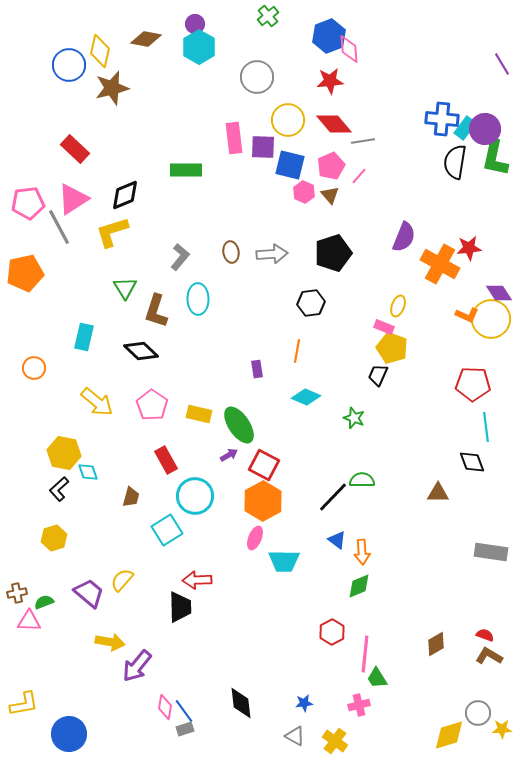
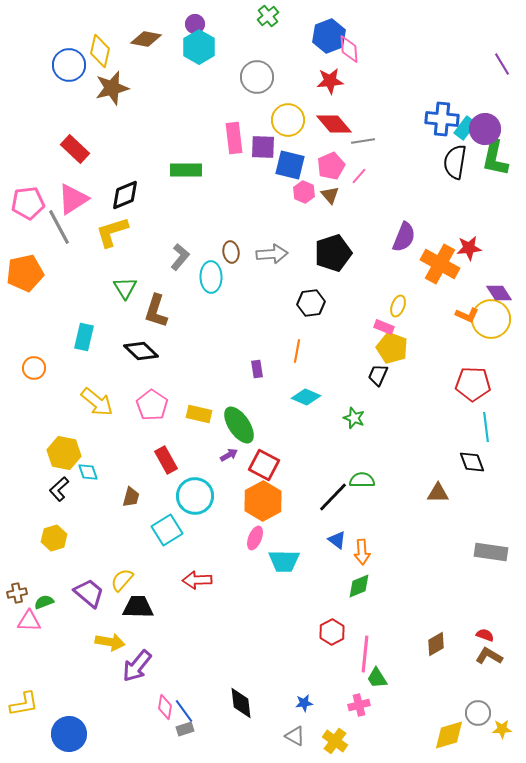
cyan ellipse at (198, 299): moved 13 px right, 22 px up
black trapezoid at (180, 607): moved 42 px left; rotated 88 degrees counterclockwise
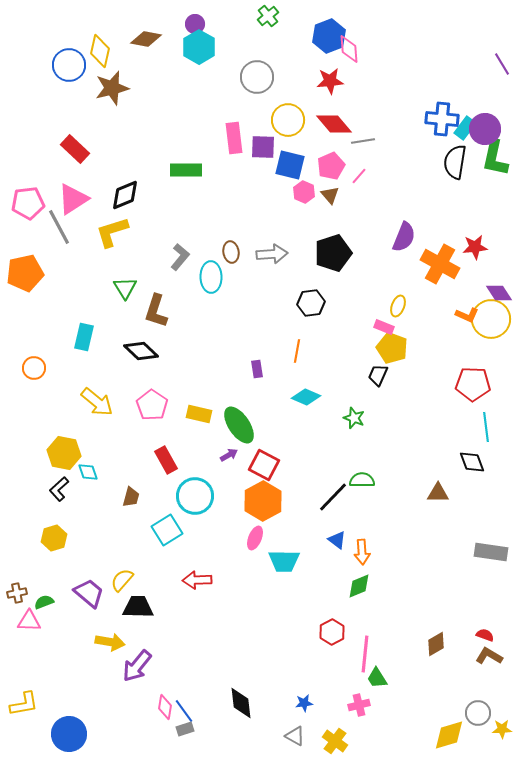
red star at (469, 248): moved 6 px right, 1 px up
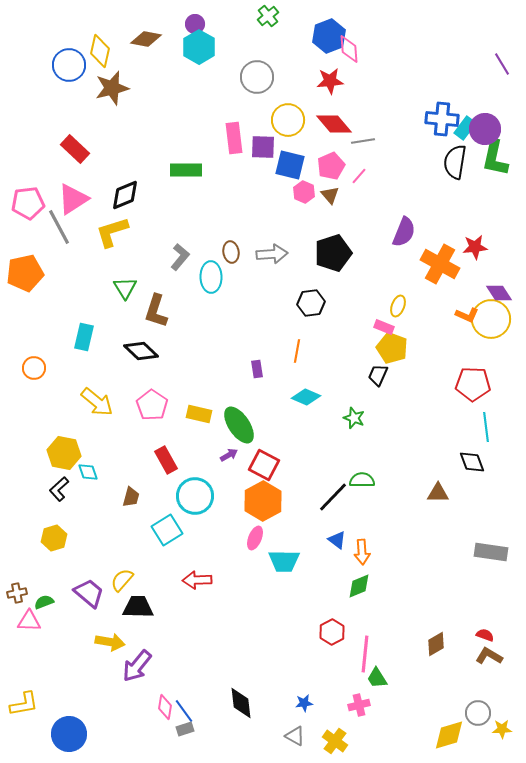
purple semicircle at (404, 237): moved 5 px up
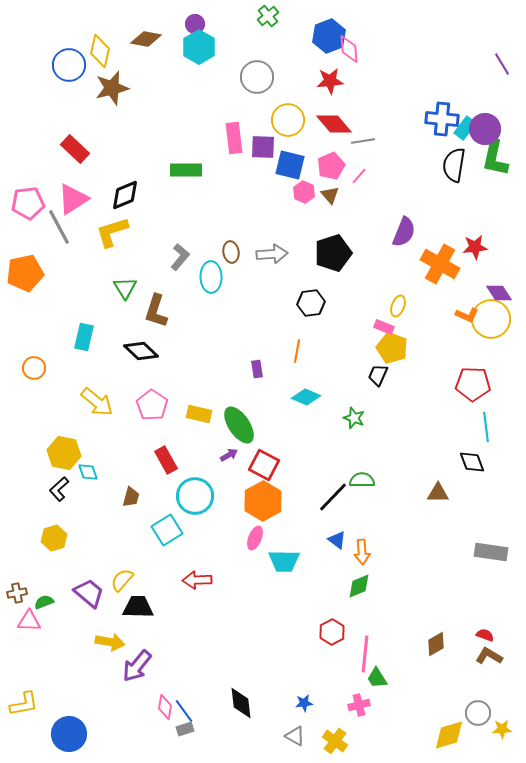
black semicircle at (455, 162): moved 1 px left, 3 px down
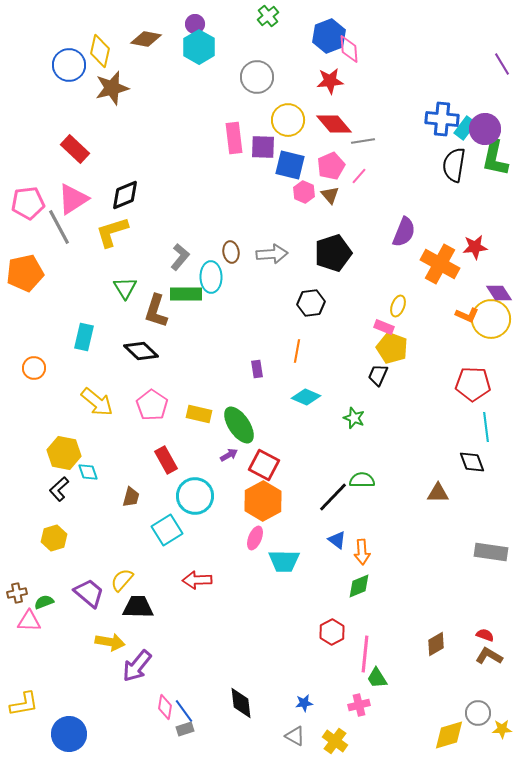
green rectangle at (186, 170): moved 124 px down
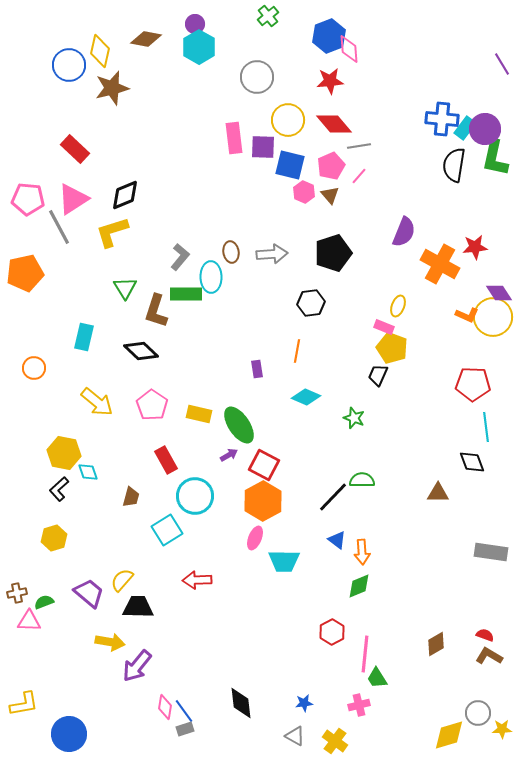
gray line at (363, 141): moved 4 px left, 5 px down
pink pentagon at (28, 203): moved 4 px up; rotated 12 degrees clockwise
yellow circle at (491, 319): moved 2 px right, 2 px up
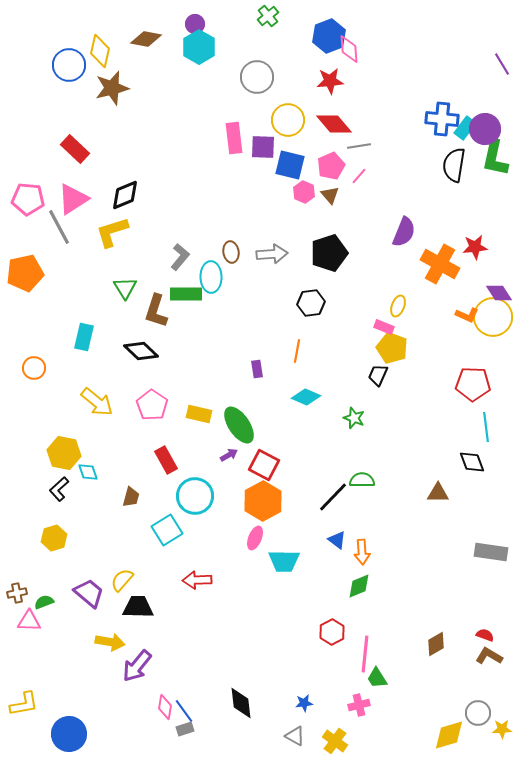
black pentagon at (333, 253): moved 4 px left
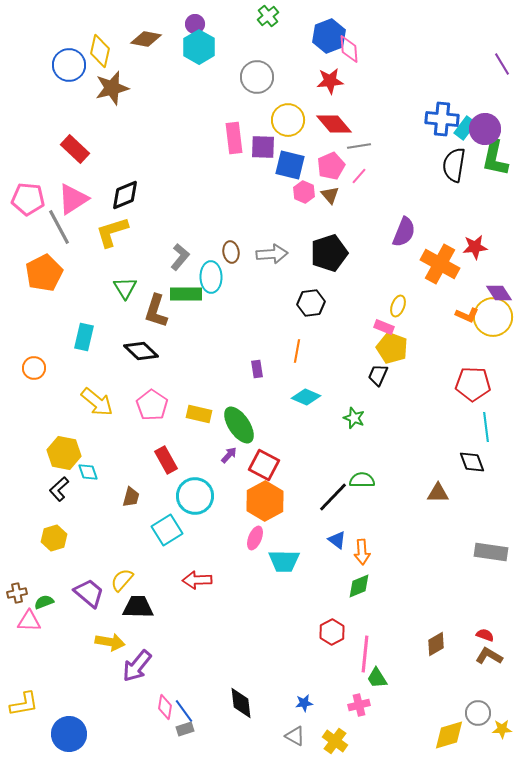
orange pentagon at (25, 273): moved 19 px right; rotated 15 degrees counterclockwise
purple arrow at (229, 455): rotated 18 degrees counterclockwise
orange hexagon at (263, 501): moved 2 px right
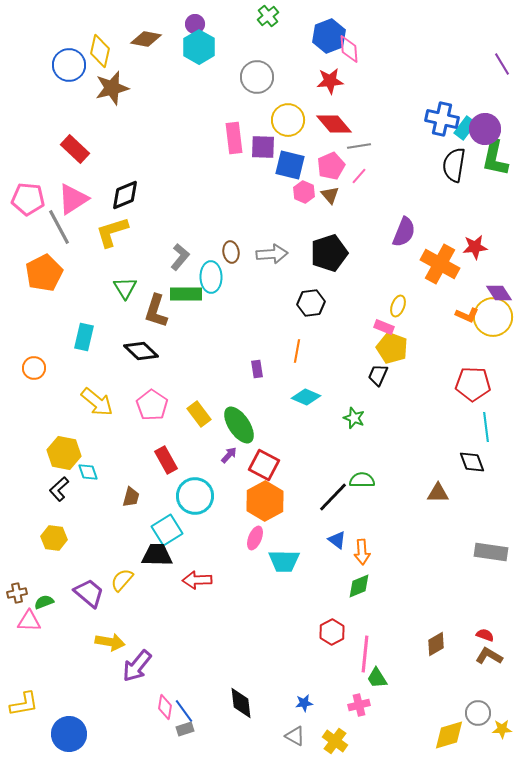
blue cross at (442, 119): rotated 8 degrees clockwise
yellow rectangle at (199, 414): rotated 40 degrees clockwise
yellow hexagon at (54, 538): rotated 25 degrees clockwise
black trapezoid at (138, 607): moved 19 px right, 52 px up
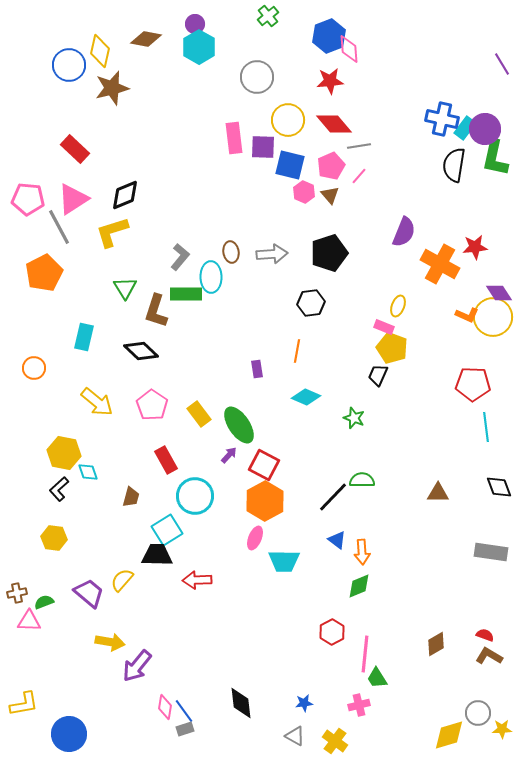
black diamond at (472, 462): moved 27 px right, 25 px down
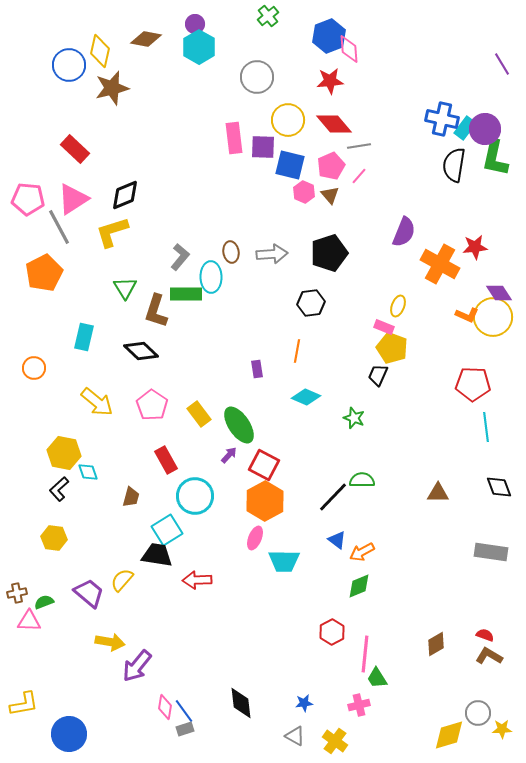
orange arrow at (362, 552): rotated 65 degrees clockwise
black trapezoid at (157, 555): rotated 8 degrees clockwise
